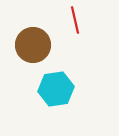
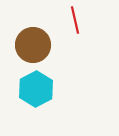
cyan hexagon: moved 20 px left; rotated 20 degrees counterclockwise
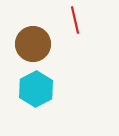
brown circle: moved 1 px up
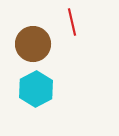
red line: moved 3 px left, 2 px down
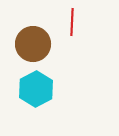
red line: rotated 16 degrees clockwise
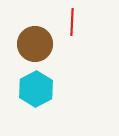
brown circle: moved 2 px right
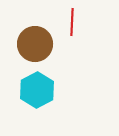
cyan hexagon: moved 1 px right, 1 px down
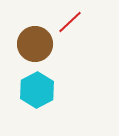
red line: moved 2 px left; rotated 44 degrees clockwise
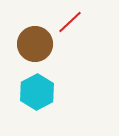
cyan hexagon: moved 2 px down
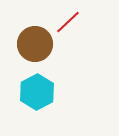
red line: moved 2 px left
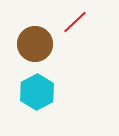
red line: moved 7 px right
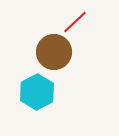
brown circle: moved 19 px right, 8 px down
